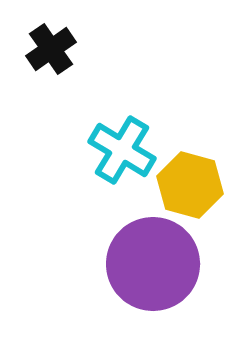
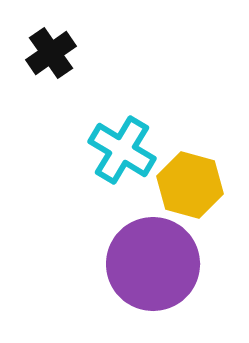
black cross: moved 4 px down
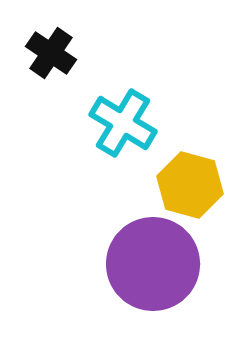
black cross: rotated 21 degrees counterclockwise
cyan cross: moved 1 px right, 27 px up
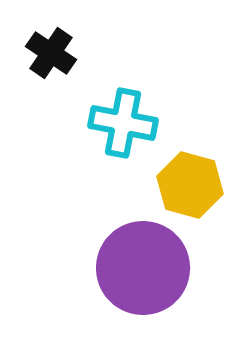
cyan cross: rotated 20 degrees counterclockwise
purple circle: moved 10 px left, 4 px down
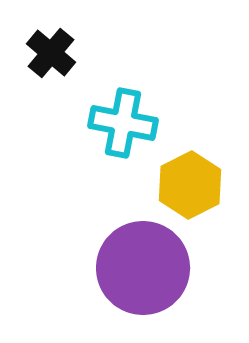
black cross: rotated 6 degrees clockwise
yellow hexagon: rotated 18 degrees clockwise
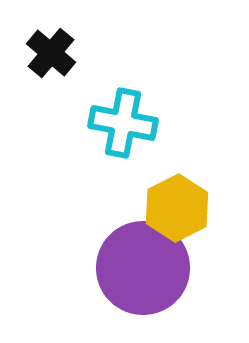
yellow hexagon: moved 13 px left, 23 px down
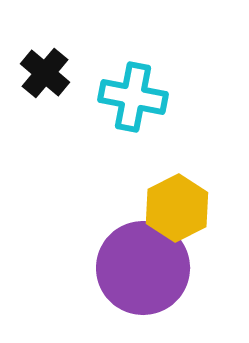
black cross: moved 6 px left, 20 px down
cyan cross: moved 10 px right, 26 px up
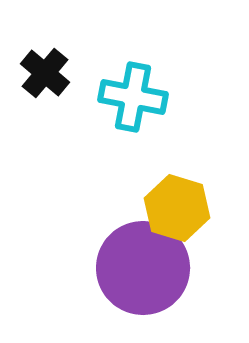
yellow hexagon: rotated 16 degrees counterclockwise
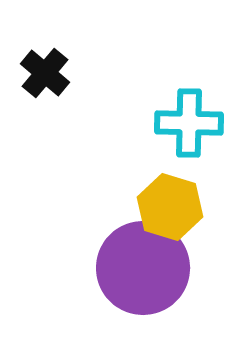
cyan cross: moved 56 px right, 26 px down; rotated 10 degrees counterclockwise
yellow hexagon: moved 7 px left, 1 px up
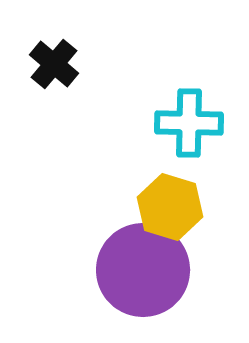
black cross: moved 9 px right, 9 px up
purple circle: moved 2 px down
